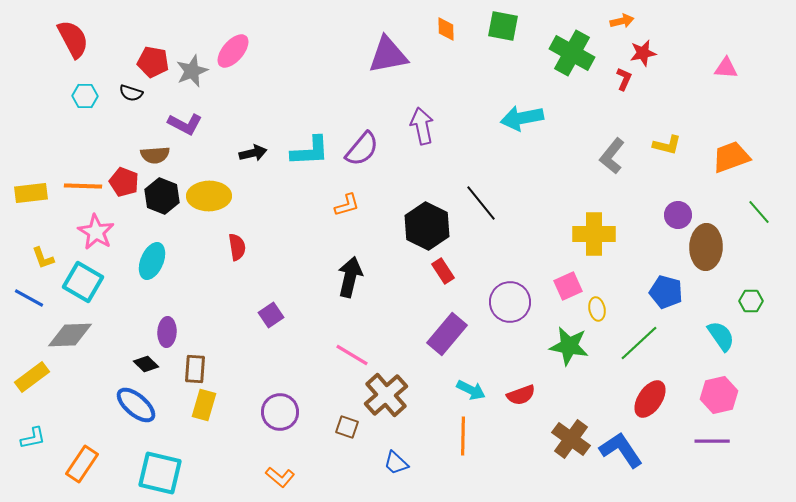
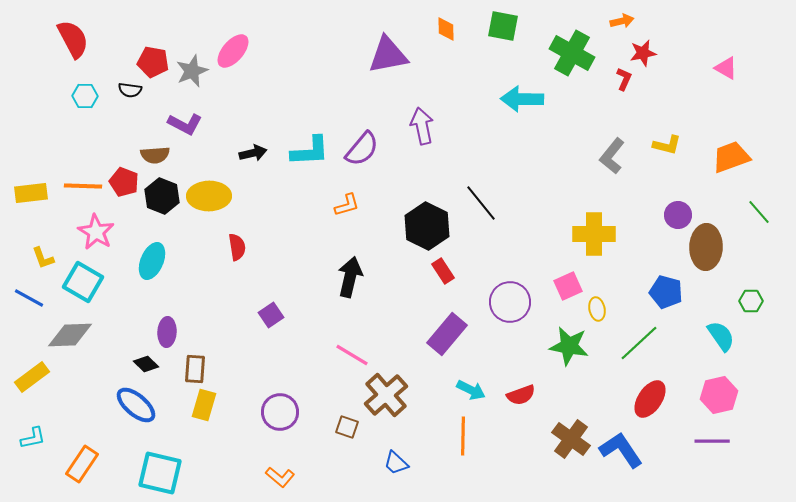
pink triangle at (726, 68): rotated 25 degrees clockwise
black semicircle at (131, 93): moved 1 px left, 3 px up; rotated 10 degrees counterclockwise
cyan arrow at (522, 118): moved 19 px up; rotated 12 degrees clockwise
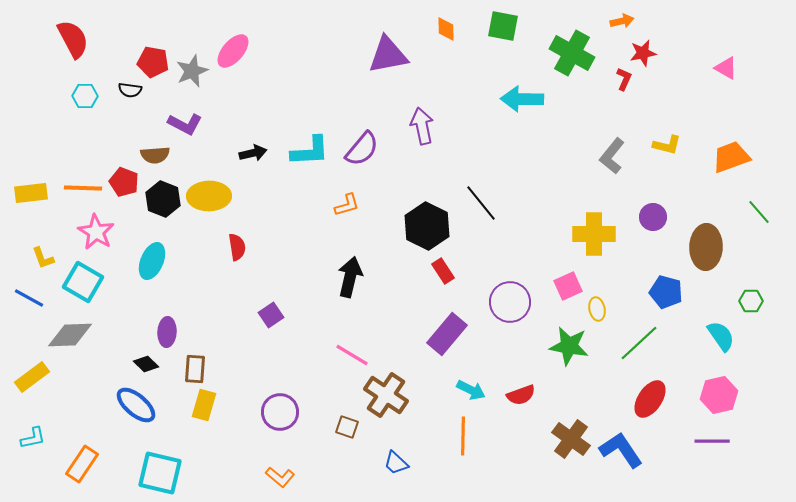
orange line at (83, 186): moved 2 px down
black hexagon at (162, 196): moved 1 px right, 3 px down
purple circle at (678, 215): moved 25 px left, 2 px down
brown cross at (386, 395): rotated 15 degrees counterclockwise
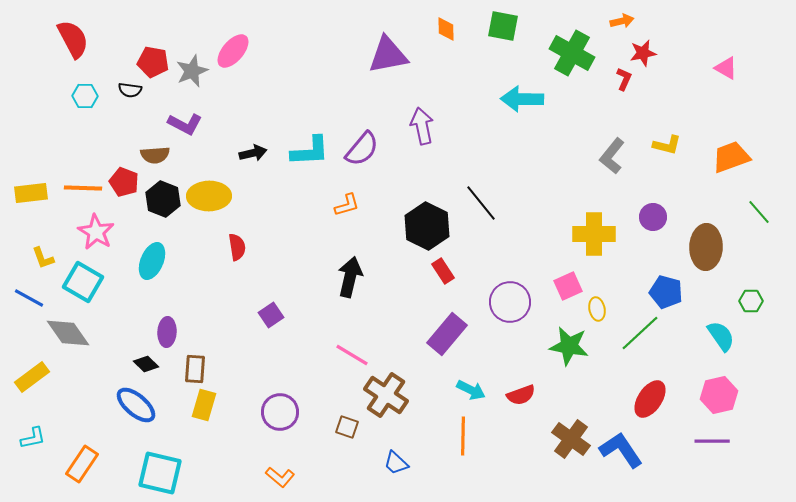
gray diamond at (70, 335): moved 2 px left, 2 px up; rotated 57 degrees clockwise
green line at (639, 343): moved 1 px right, 10 px up
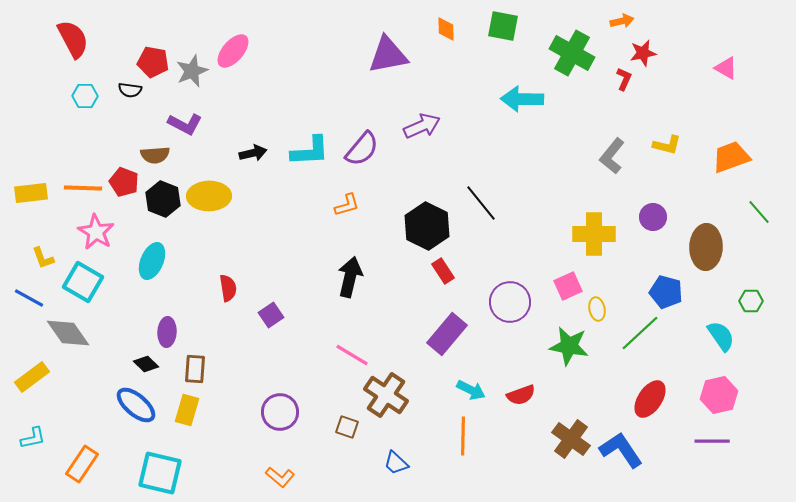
purple arrow at (422, 126): rotated 78 degrees clockwise
red semicircle at (237, 247): moved 9 px left, 41 px down
yellow rectangle at (204, 405): moved 17 px left, 5 px down
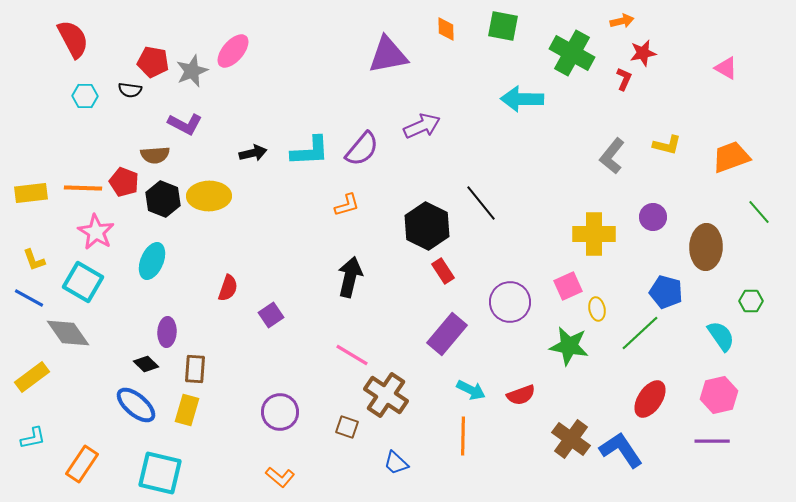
yellow L-shape at (43, 258): moved 9 px left, 2 px down
red semicircle at (228, 288): rotated 28 degrees clockwise
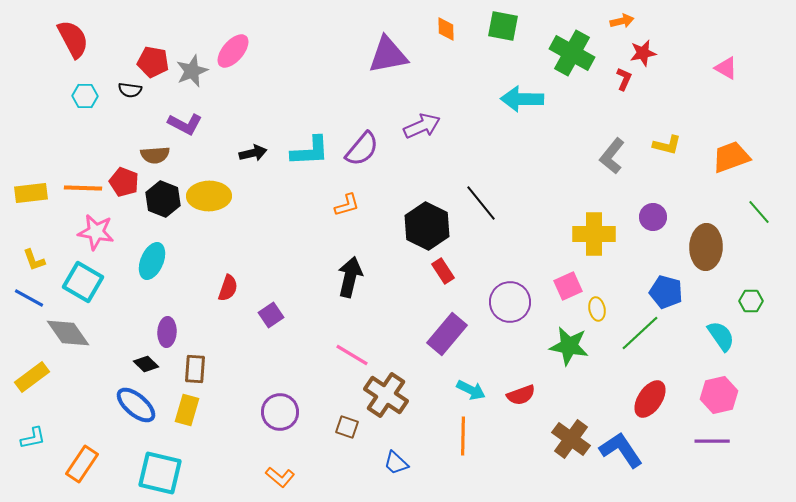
pink star at (96, 232): rotated 21 degrees counterclockwise
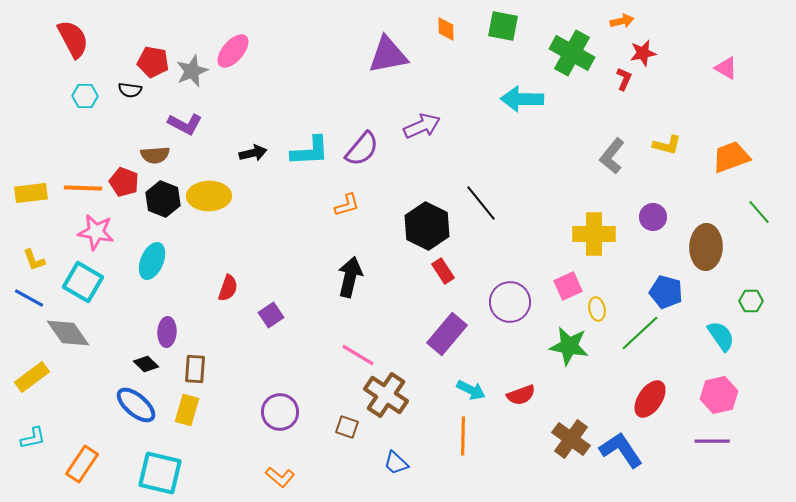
pink line at (352, 355): moved 6 px right
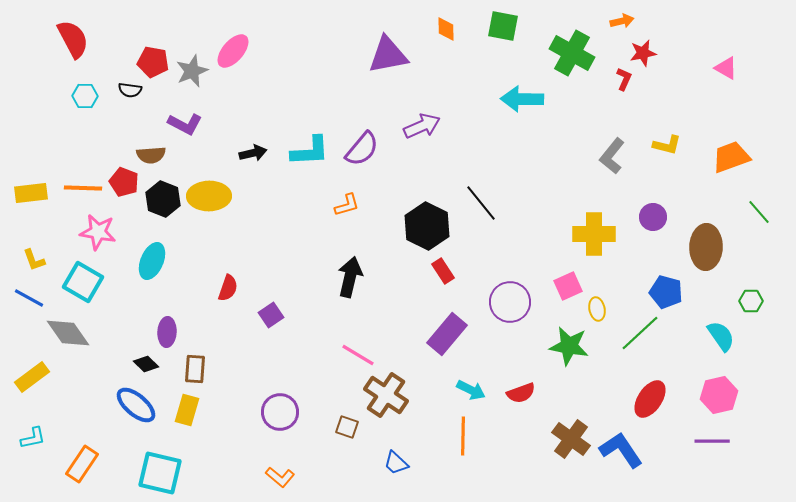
brown semicircle at (155, 155): moved 4 px left
pink star at (96, 232): moved 2 px right
red semicircle at (521, 395): moved 2 px up
